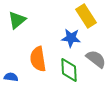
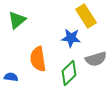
gray semicircle: rotated 125 degrees clockwise
green diamond: moved 3 px down; rotated 50 degrees clockwise
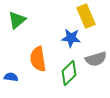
yellow rectangle: rotated 10 degrees clockwise
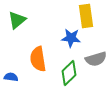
yellow rectangle: rotated 15 degrees clockwise
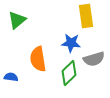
blue star: moved 5 px down
gray semicircle: moved 2 px left
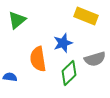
yellow rectangle: rotated 60 degrees counterclockwise
blue star: moved 8 px left; rotated 24 degrees counterclockwise
gray semicircle: moved 1 px right
blue semicircle: moved 1 px left
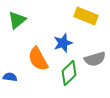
orange semicircle: rotated 20 degrees counterclockwise
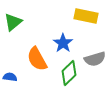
yellow rectangle: rotated 10 degrees counterclockwise
green triangle: moved 4 px left, 2 px down
blue star: rotated 18 degrees counterclockwise
orange semicircle: moved 1 px left
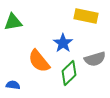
green triangle: rotated 30 degrees clockwise
orange semicircle: moved 2 px right, 2 px down; rotated 10 degrees counterclockwise
blue semicircle: moved 3 px right, 8 px down
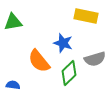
blue star: rotated 18 degrees counterclockwise
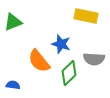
green triangle: rotated 12 degrees counterclockwise
blue star: moved 2 px left, 1 px down
gray semicircle: moved 1 px left; rotated 20 degrees clockwise
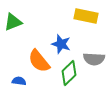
blue semicircle: moved 6 px right, 4 px up
